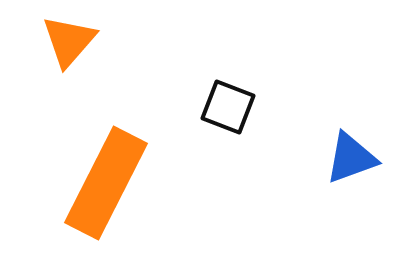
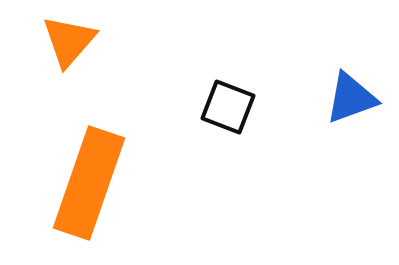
blue triangle: moved 60 px up
orange rectangle: moved 17 px left; rotated 8 degrees counterclockwise
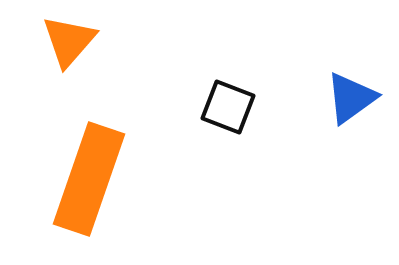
blue triangle: rotated 16 degrees counterclockwise
orange rectangle: moved 4 px up
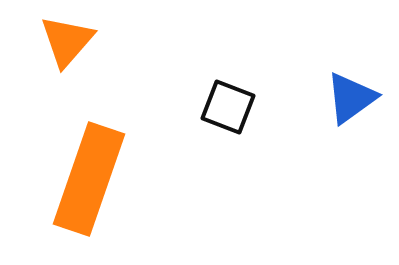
orange triangle: moved 2 px left
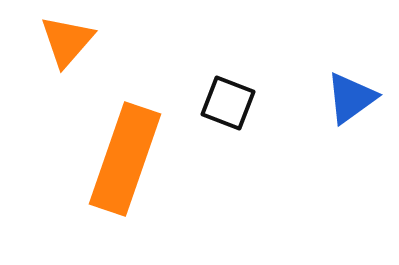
black square: moved 4 px up
orange rectangle: moved 36 px right, 20 px up
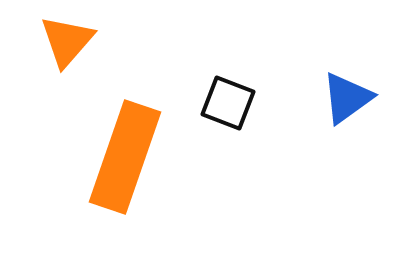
blue triangle: moved 4 px left
orange rectangle: moved 2 px up
